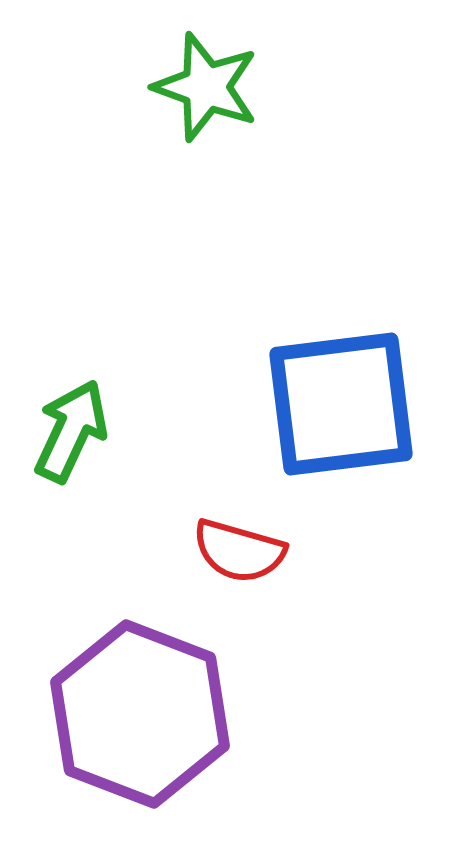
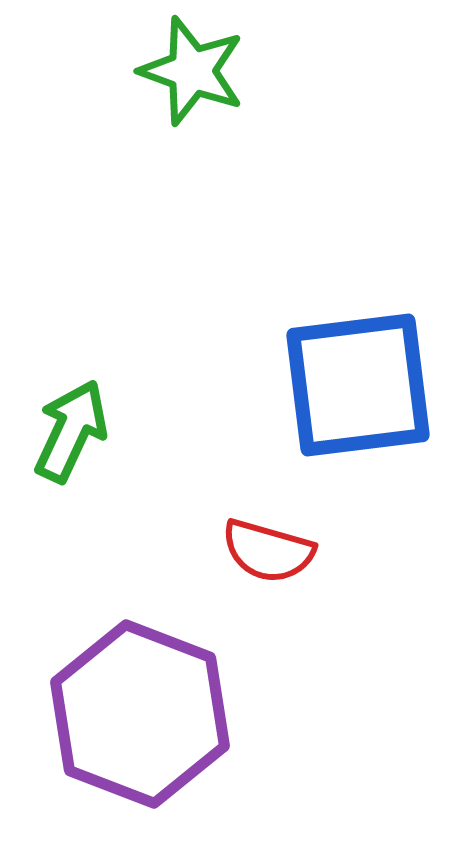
green star: moved 14 px left, 16 px up
blue square: moved 17 px right, 19 px up
red semicircle: moved 29 px right
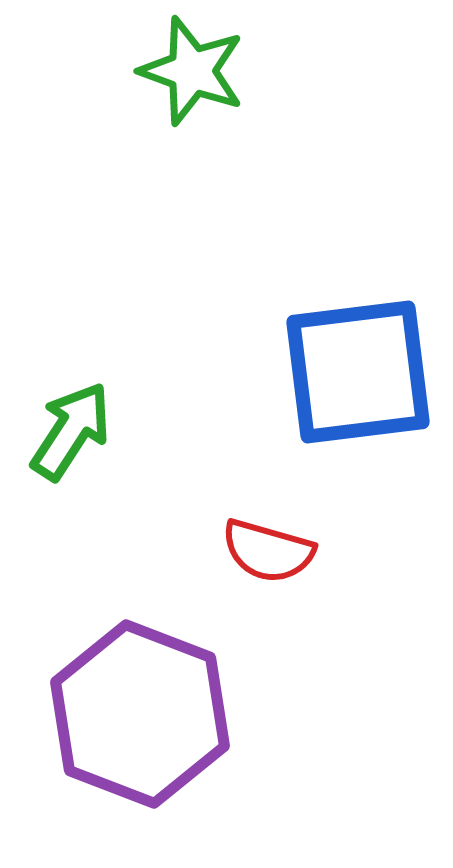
blue square: moved 13 px up
green arrow: rotated 8 degrees clockwise
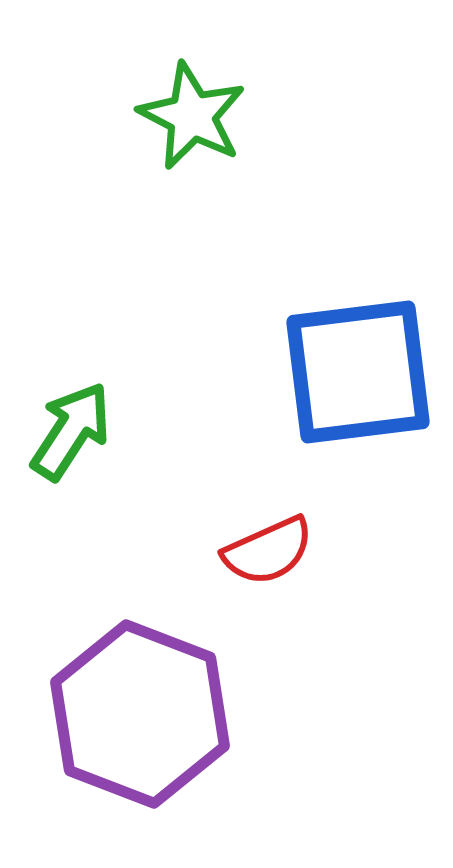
green star: moved 45 px down; rotated 7 degrees clockwise
red semicircle: rotated 40 degrees counterclockwise
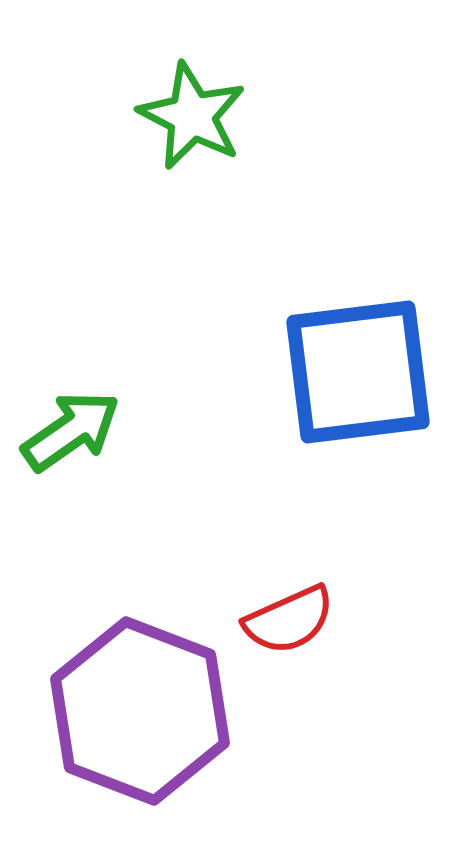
green arrow: rotated 22 degrees clockwise
red semicircle: moved 21 px right, 69 px down
purple hexagon: moved 3 px up
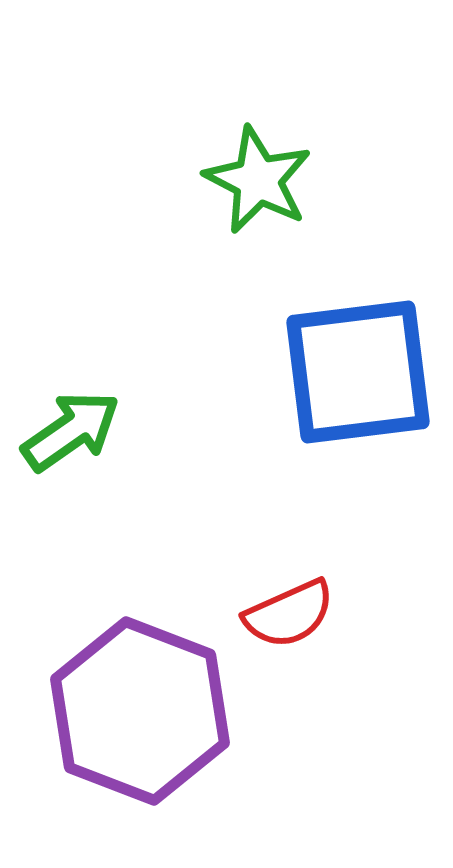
green star: moved 66 px right, 64 px down
red semicircle: moved 6 px up
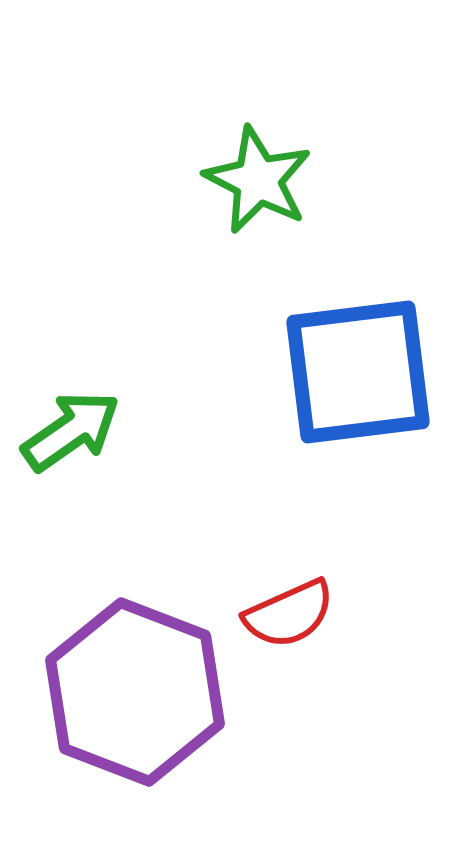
purple hexagon: moved 5 px left, 19 px up
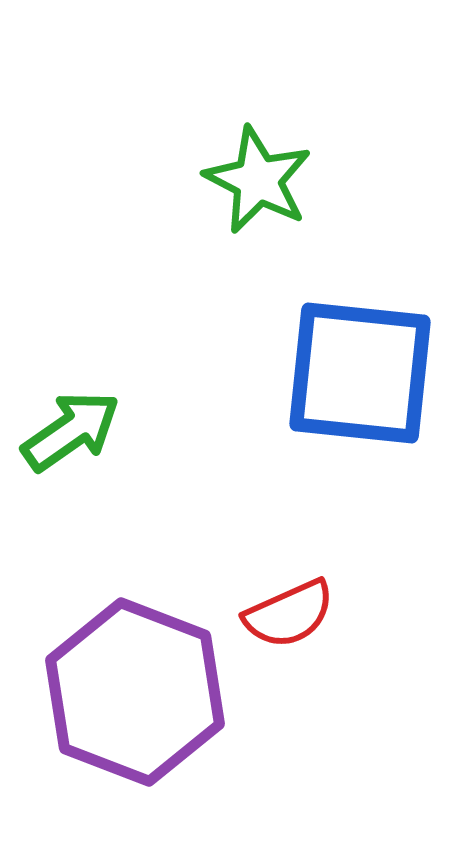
blue square: moved 2 px right, 1 px down; rotated 13 degrees clockwise
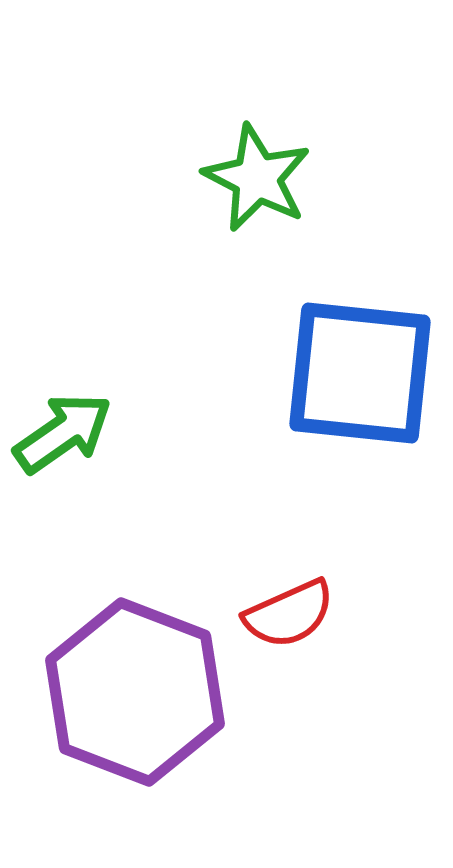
green star: moved 1 px left, 2 px up
green arrow: moved 8 px left, 2 px down
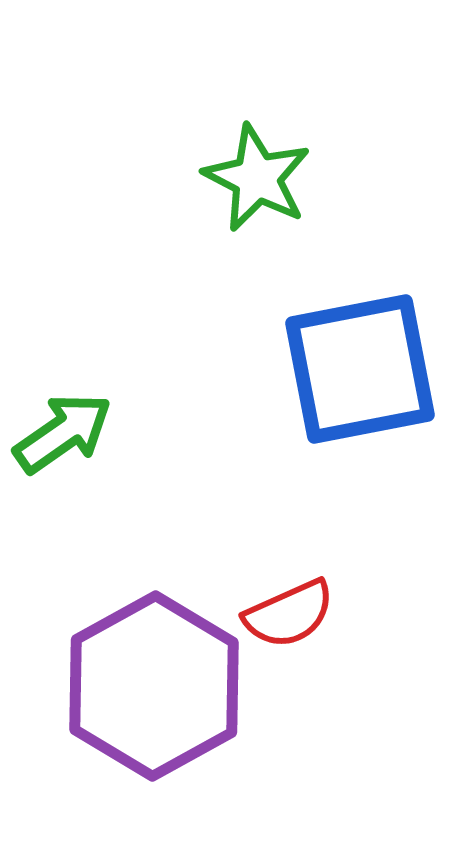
blue square: moved 4 px up; rotated 17 degrees counterclockwise
purple hexagon: moved 19 px right, 6 px up; rotated 10 degrees clockwise
